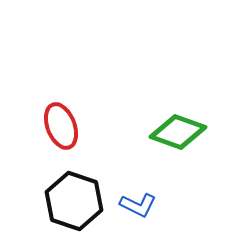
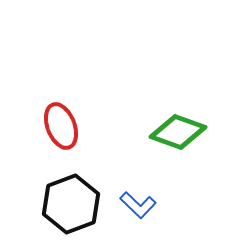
black hexagon: moved 3 px left, 3 px down; rotated 20 degrees clockwise
blue L-shape: rotated 18 degrees clockwise
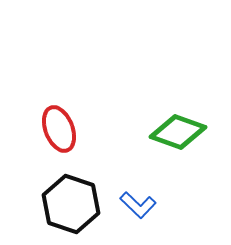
red ellipse: moved 2 px left, 3 px down
black hexagon: rotated 20 degrees counterclockwise
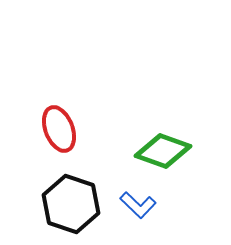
green diamond: moved 15 px left, 19 px down
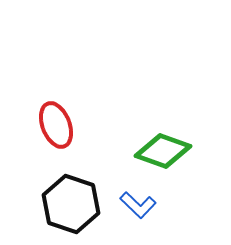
red ellipse: moved 3 px left, 4 px up
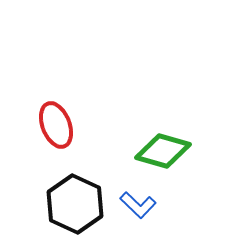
green diamond: rotated 4 degrees counterclockwise
black hexagon: moved 4 px right; rotated 6 degrees clockwise
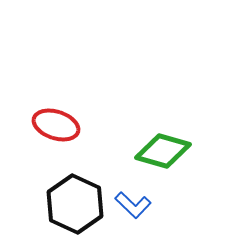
red ellipse: rotated 51 degrees counterclockwise
blue L-shape: moved 5 px left
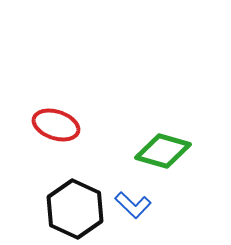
black hexagon: moved 5 px down
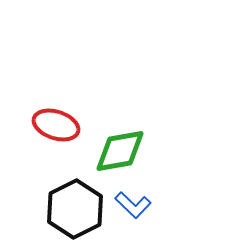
green diamond: moved 43 px left; rotated 26 degrees counterclockwise
black hexagon: rotated 8 degrees clockwise
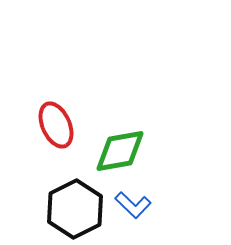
red ellipse: rotated 48 degrees clockwise
